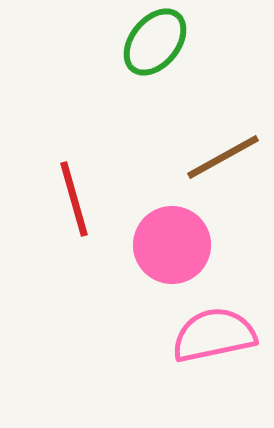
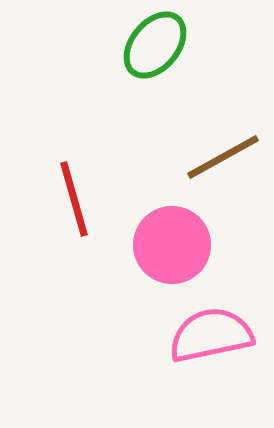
green ellipse: moved 3 px down
pink semicircle: moved 3 px left
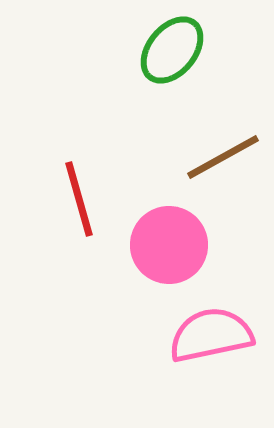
green ellipse: moved 17 px right, 5 px down
red line: moved 5 px right
pink circle: moved 3 px left
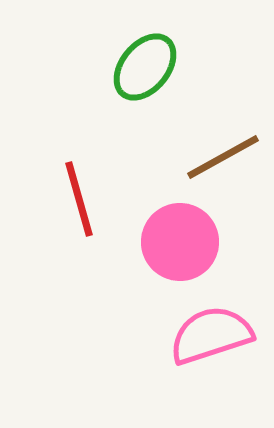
green ellipse: moved 27 px left, 17 px down
pink circle: moved 11 px right, 3 px up
pink semicircle: rotated 6 degrees counterclockwise
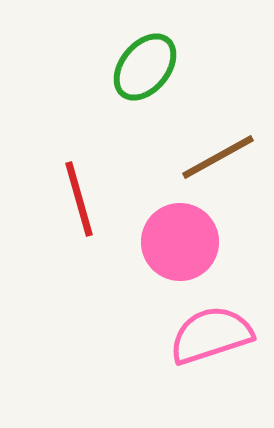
brown line: moved 5 px left
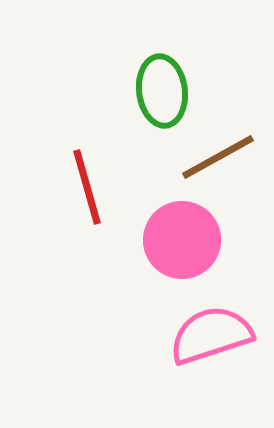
green ellipse: moved 17 px right, 24 px down; rotated 46 degrees counterclockwise
red line: moved 8 px right, 12 px up
pink circle: moved 2 px right, 2 px up
